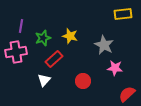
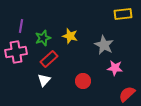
red rectangle: moved 5 px left
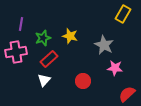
yellow rectangle: rotated 54 degrees counterclockwise
purple line: moved 2 px up
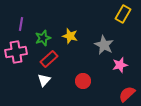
pink star: moved 5 px right, 3 px up; rotated 21 degrees counterclockwise
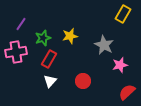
purple line: rotated 24 degrees clockwise
yellow star: rotated 28 degrees counterclockwise
red rectangle: rotated 18 degrees counterclockwise
white triangle: moved 6 px right, 1 px down
red semicircle: moved 2 px up
